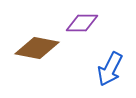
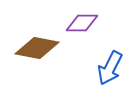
blue arrow: moved 1 px up
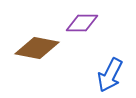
blue arrow: moved 7 px down
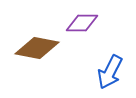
blue arrow: moved 3 px up
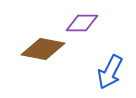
brown diamond: moved 6 px right, 1 px down
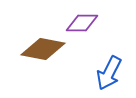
blue arrow: moved 1 px left, 1 px down
